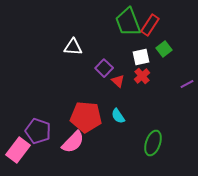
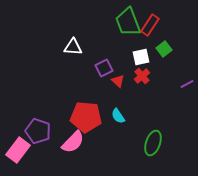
purple square: rotated 18 degrees clockwise
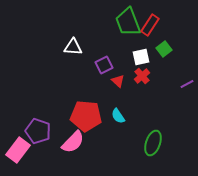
purple square: moved 3 px up
red pentagon: moved 1 px up
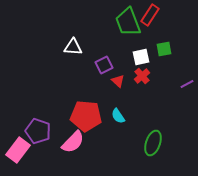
red rectangle: moved 10 px up
green square: rotated 28 degrees clockwise
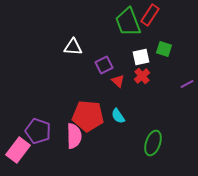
green square: rotated 28 degrees clockwise
red pentagon: moved 2 px right
pink semicircle: moved 1 px right, 6 px up; rotated 45 degrees counterclockwise
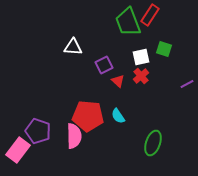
red cross: moved 1 px left
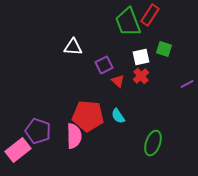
pink rectangle: rotated 15 degrees clockwise
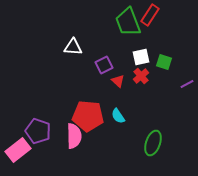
green square: moved 13 px down
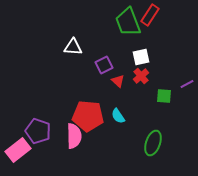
green square: moved 34 px down; rotated 14 degrees counterclockwise
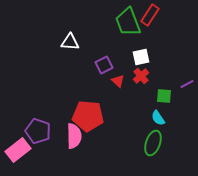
white triangle: moved 3 px left, 5 px up
cyan semicircle: moved 40 px right, 2 px down
